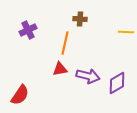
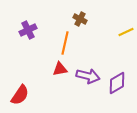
brown cross: rotated 24 degrees clockwise
yellow line: rotated 28 degrees counterclockwise
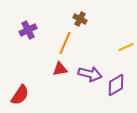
yellow line: moved 15 px down
orange line: rotated 10 degrees clockwise
purple arrow: moved 2 px right, 2 px up
purple diamond: moved 1 px left, 2 px down
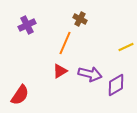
purple cross: moved 1 px left, 5 px up
red triangle: moved 2 px down; rotated 21 degrees counterclockwise
